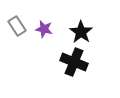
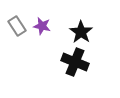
purple star: moved 2 px left, 3 px up
black cross: moved 1 px right
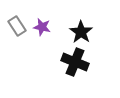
purple star: moved 1 px down
